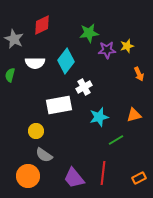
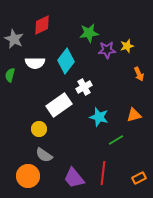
white rectangle: rotated 25 degrees counterclockwise
cyan star: rotated 30 degrees clockwise
yellow circle: moved 3 px right, 2 px up
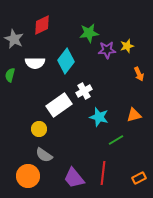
white cross: moved 4 px down
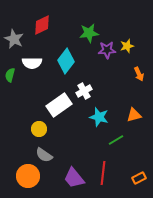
white semicircle: moved 3 px left
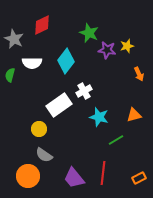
green star: rotated 30 degrees clockwise
purple star: rotated 12 degrees clockwise
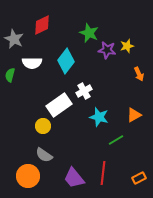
orange triangle: rotated 14 degrees counterclockwise
yellow circle: moved 4 px right, 3 px up
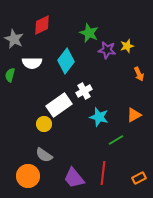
yellow circle: moved 1 px right, 2 px up
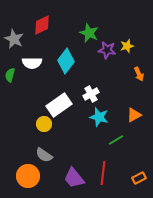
white cross: moved 7 px right, 3 px down
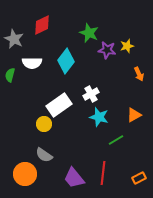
orange circle: moved 3 px left, 2 px up
